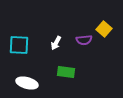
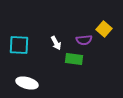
white arrow: rotated 56 degrees counterclockwise
green rectangle: moved 8 px right, 13 px up
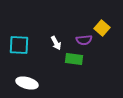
yellow square: moved 2 px left, 1 px up
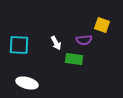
yellow square: moved 3 px up; rotated 21 degrees counterclockwise
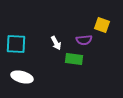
cyan square: moved 3 px left, 1 px up
white ellipse: moved 5 px left, 6 px up
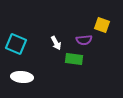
cyan square: rotated 20 degrees clockwise
white ellipse: rotated 10 degrees counterclockwise
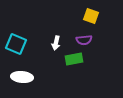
yellow square: moved 11 px left, 9 px up
white arrow: rotated 40 degrees clockwise
green rectangle: rotated 18 degrees counterclockwise
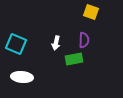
yellow square: moved 4 px up
purple semicircle: rotated 84 degrees counterclockwise
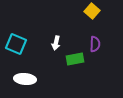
yellow square: moved 1 px right, 1 px up; rotated 21 degrees clockwise
purple semicircle: moved 11 px right, 4 px down
green rectangle: moved 1 px right
white ellipse: moved 3 px right, 2 px down
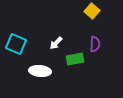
white arrow: rotated 32 degrees clockwise
white ellipse: moved 15 px right, 8 px up
